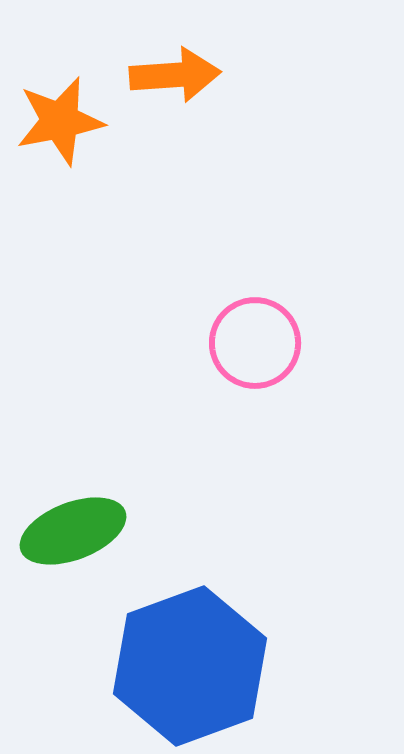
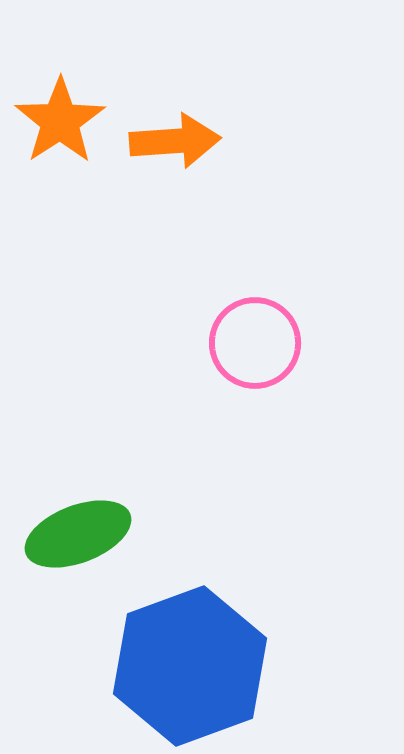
orange arrow: moved 66 px down
orange star: rotated 22 degrees counterclockwise
green ellipse: moved 5 px right, 3 px down
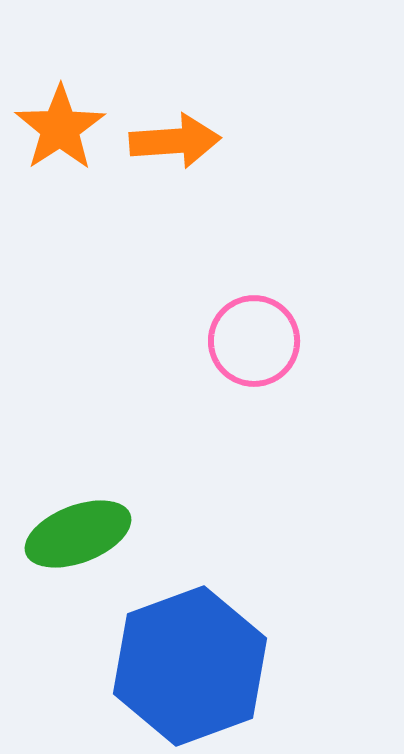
orange star: moved 7 px down
pink circle: moved 1 px left, 2 px up
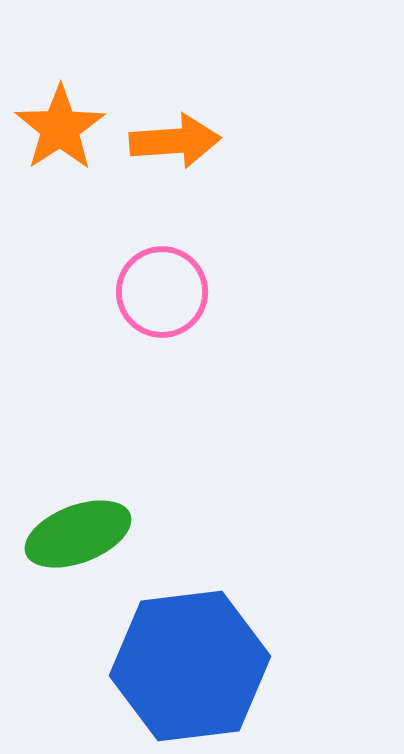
pink circle: moved 92 px left, 49 px up
blue hexagon: rotated 13 degrees clockwise
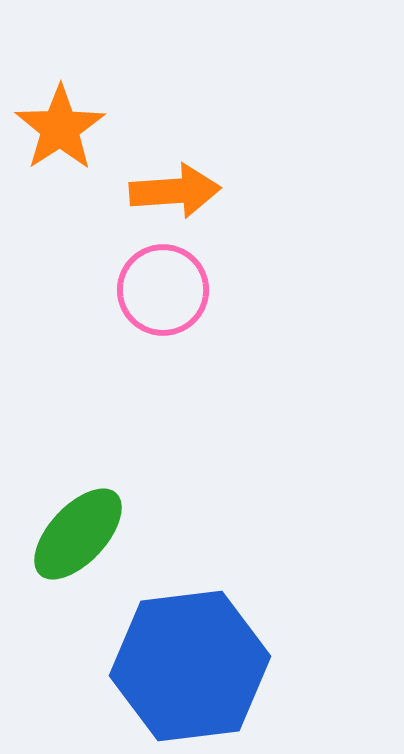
orange arrow: moved 50 px down
pink circle: moved 1 px right, 2 px up
green ellipse: rotated 26 degrees counterclockwise
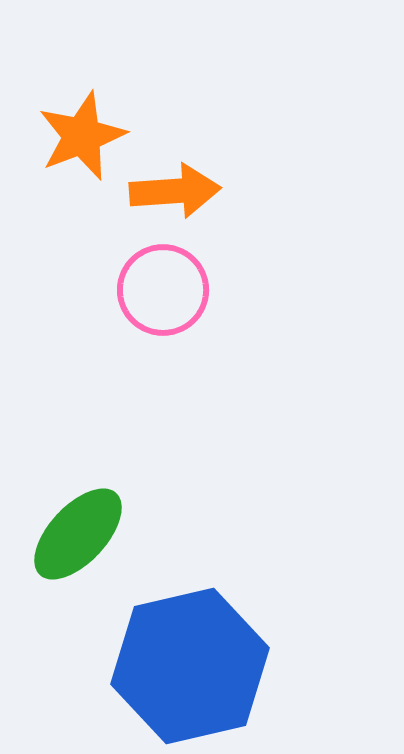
orange star: moved 22 px right, 8 px down; rotated 12 degrees clockwise
blue hexagon: rotated 6 degrees counterclockwise
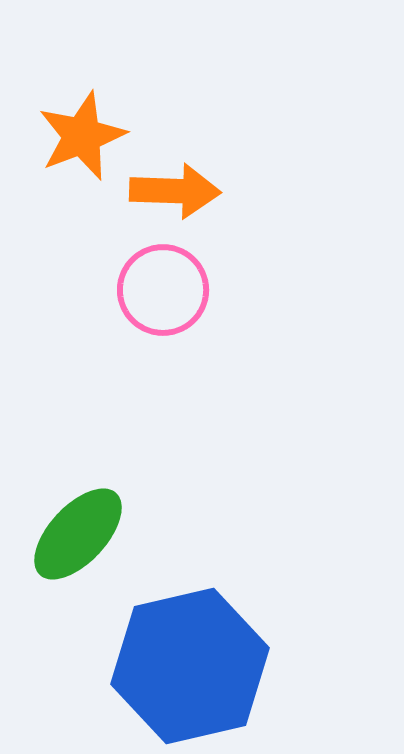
orange arrow: rotated 6 degrees clockwise
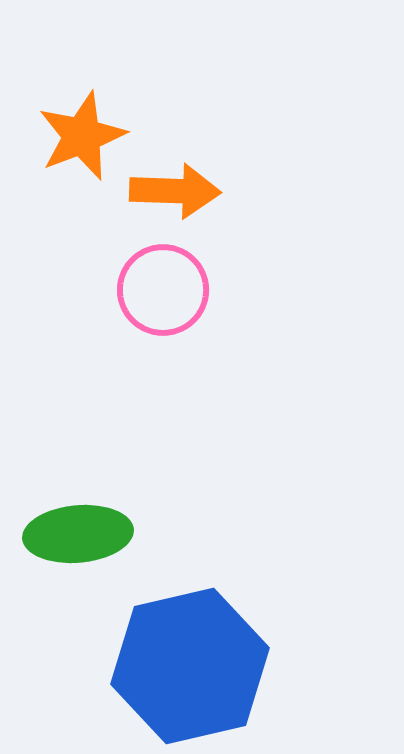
green ellipse: rotated 42 degrees clockwise
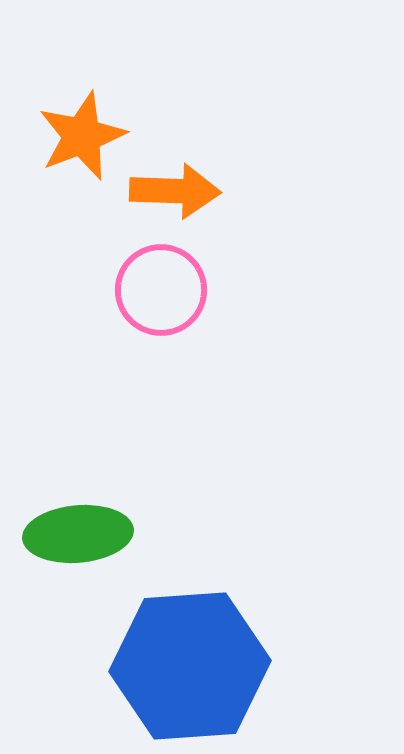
pink circle: moved 2 px left
blue hexagon: rotated 9 degrees clockwise
